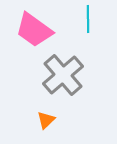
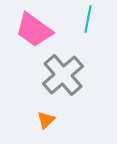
cyan line: rotated 12 degrees clockwise
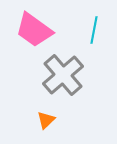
cyan line: moved 6 px right, 11 px down
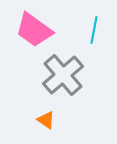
orange triangle: rotated 42 degrees counterclockwise
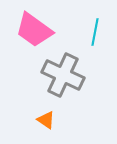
cyan line: moved 1 px right, 2 px down
gray cross: rotated 24 degrees counterclockwise
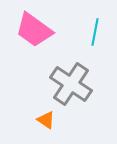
gray cross: moved 8 px right, 9 px down; rotated 9 degrees clockwise
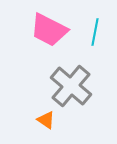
pink trapezoid: moved 15 px right; rotated 9 degrees counterclockwise
gray cross: moved 2 px down; rotated 6 degrees clockwise
